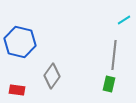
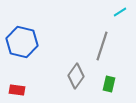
cyan line: moved 4 px left, 8 px up
blue hexagon: moved 2 px right
gray line: moved 12 px left, 9 px up; rotated 12 degrees clockwise
gray diamond: moved 24 px right
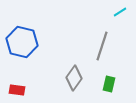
gray diamond: moved 2 px left, 2 px down
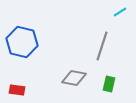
gray diamond: rotated 65 degrees clockwise
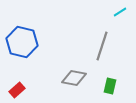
green rectangle: moved 1 px right, 2 px down
red rectangle: rotated 49 degrees counterclockwise
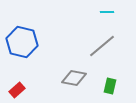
cyan line: moved 13 px left; rotated 32 degrees clockwise
gray line: rotated 32 degrees clockwise
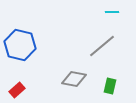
cyan line: moved 5 px right
blue hexagon: moved 2 px left, 3 px down
gray diamond: moved 1 px down
